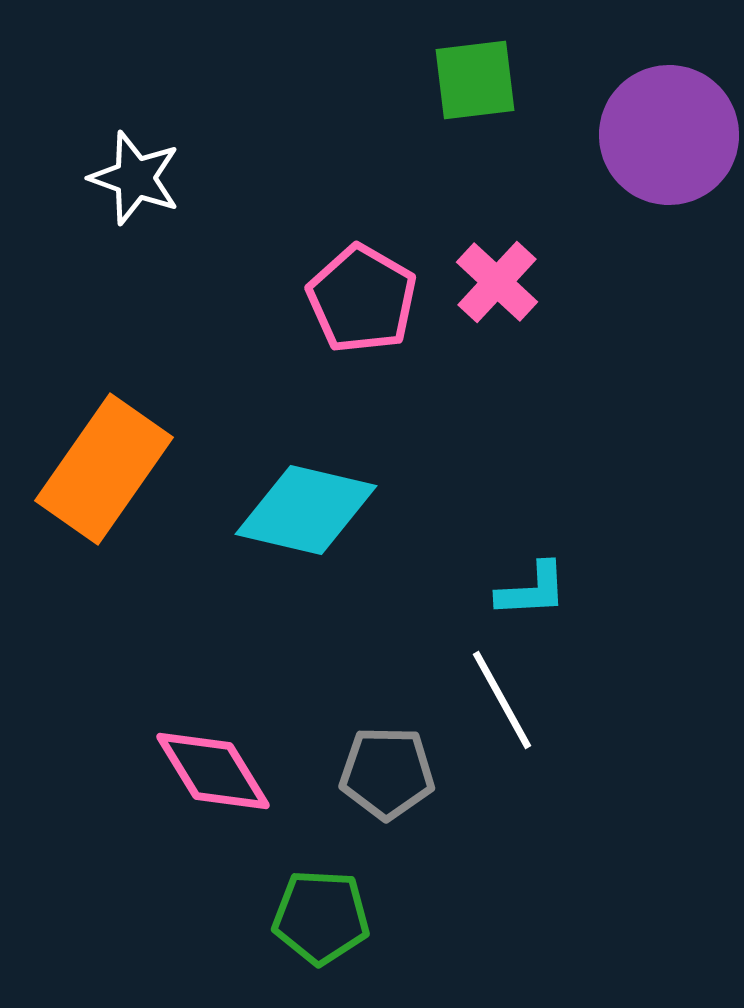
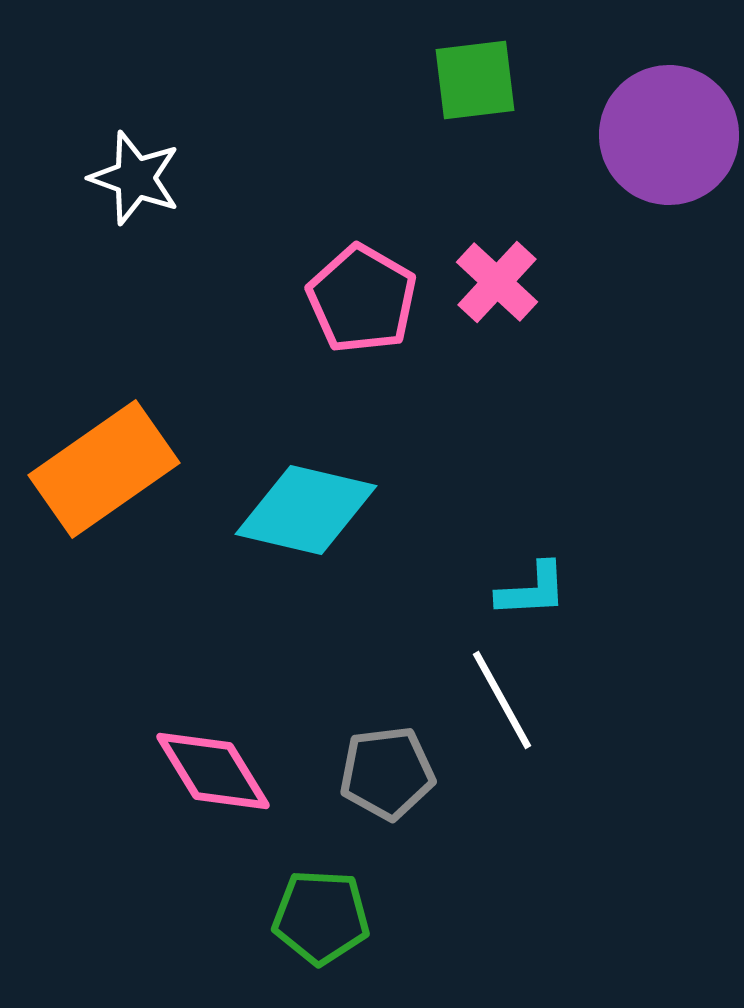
orange rectangle: rotated 20 degrees clockwise
gray pentagon: rotated 8 degrees counterclockwise
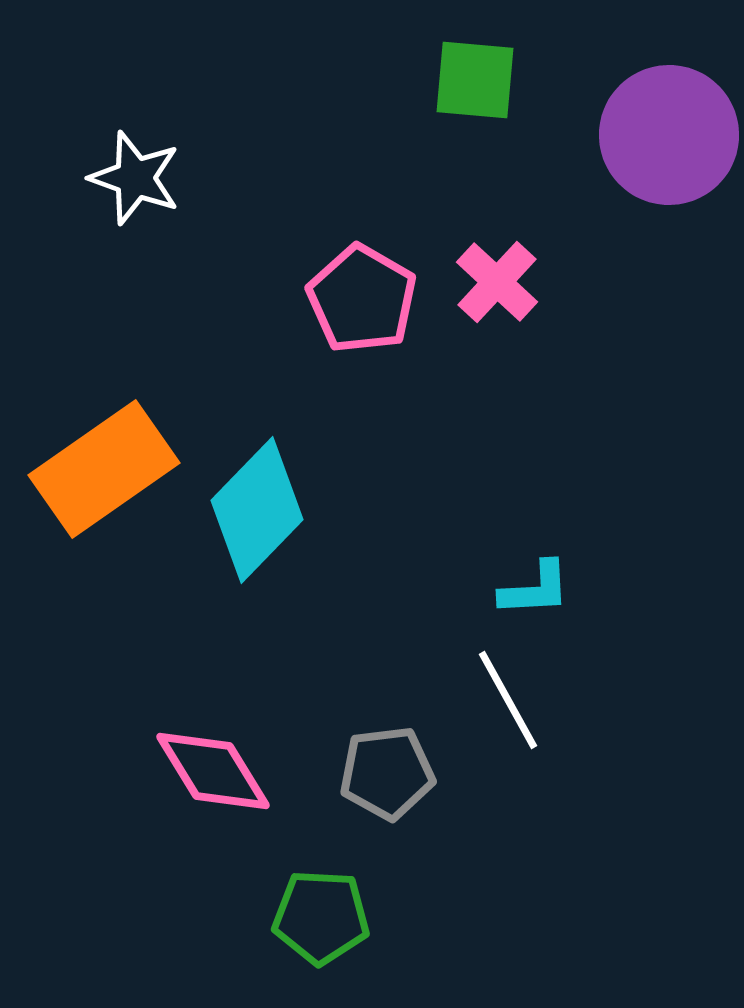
green square: rotated 12 degrees clockwise
cyan diamond: moved 49 px left; rotated 59 degrees counterclockwise
cyan L-shape: moved 3 px right, 1 px up
white line: moved 6 px right
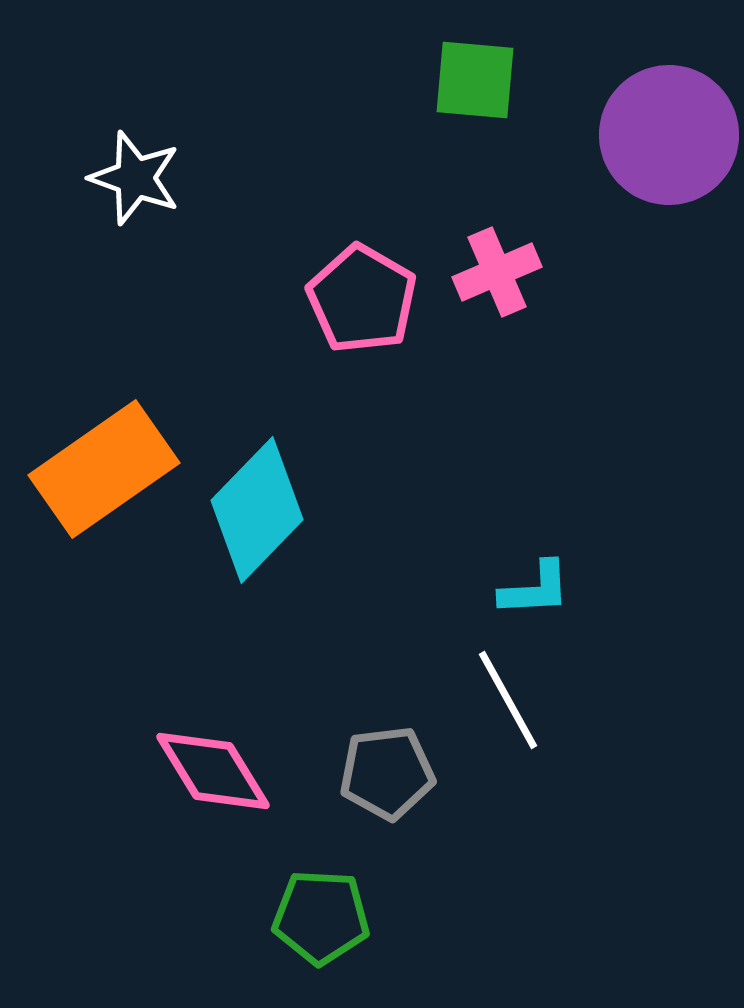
pink cross: moved 10 px up; rotated 24 degrees clockwise
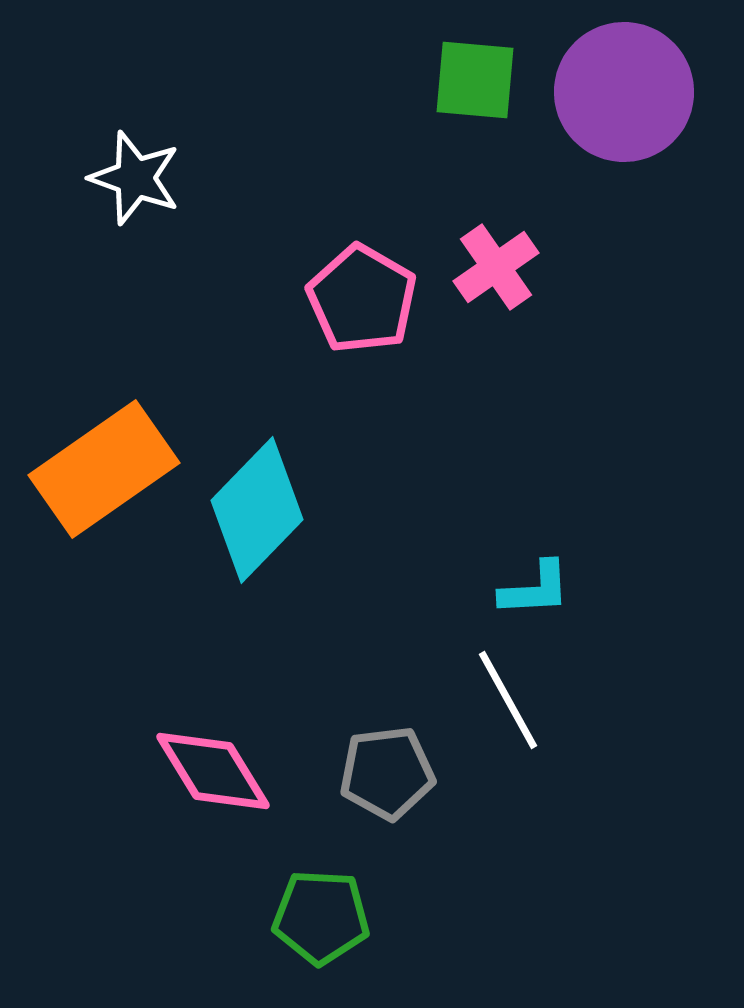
purple circle: moved 45 px left, 43 px up
pink cross: moved 1 px left, 5 px up; rotated 12 degrees counterclockwise
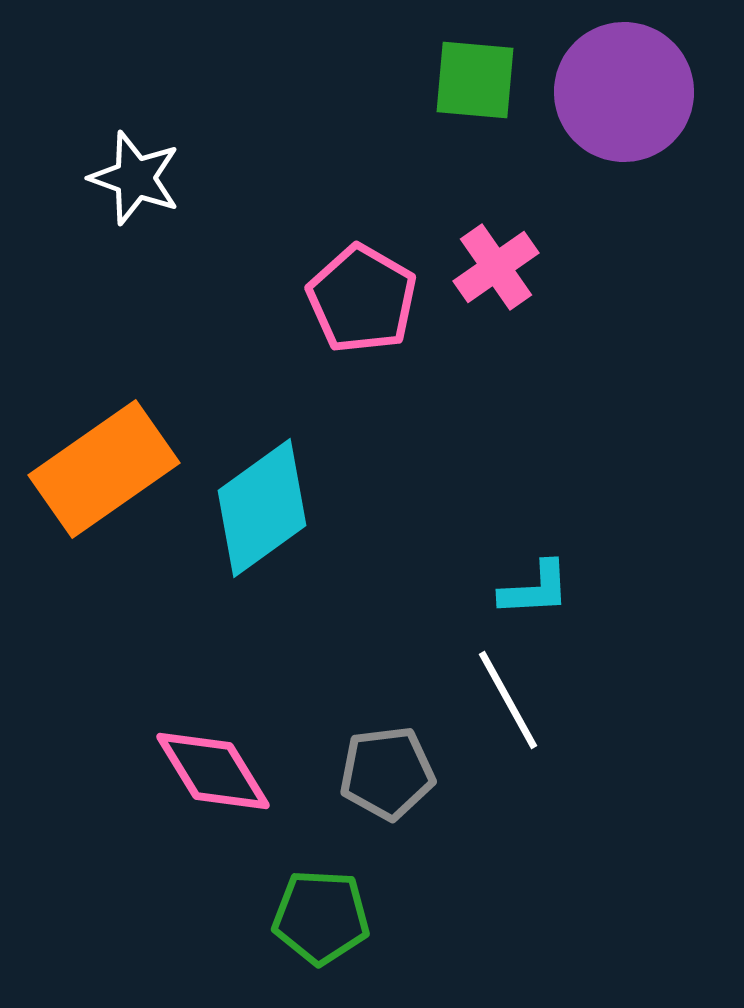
cyan diamond: moved 5 px right, 2 px up; rotated 10 degrees clockwise
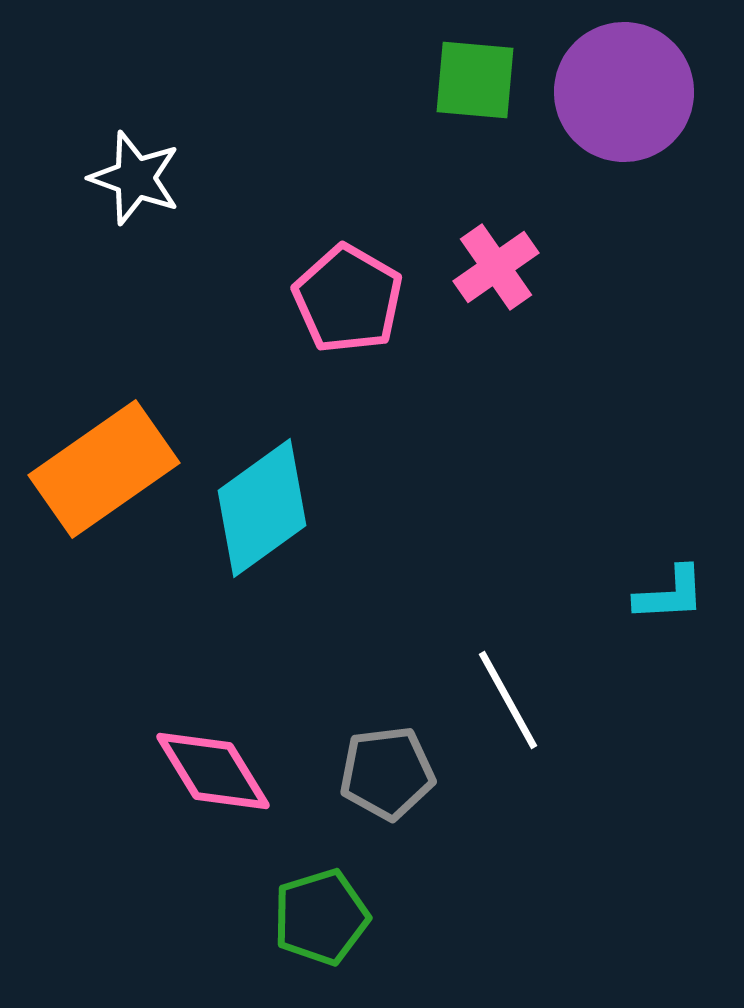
pink pentagon: moved 14 px left
cyan L-shape: moved 135 px right, 5 px down
green pentagon: rotated 20 degrees counterclockwise
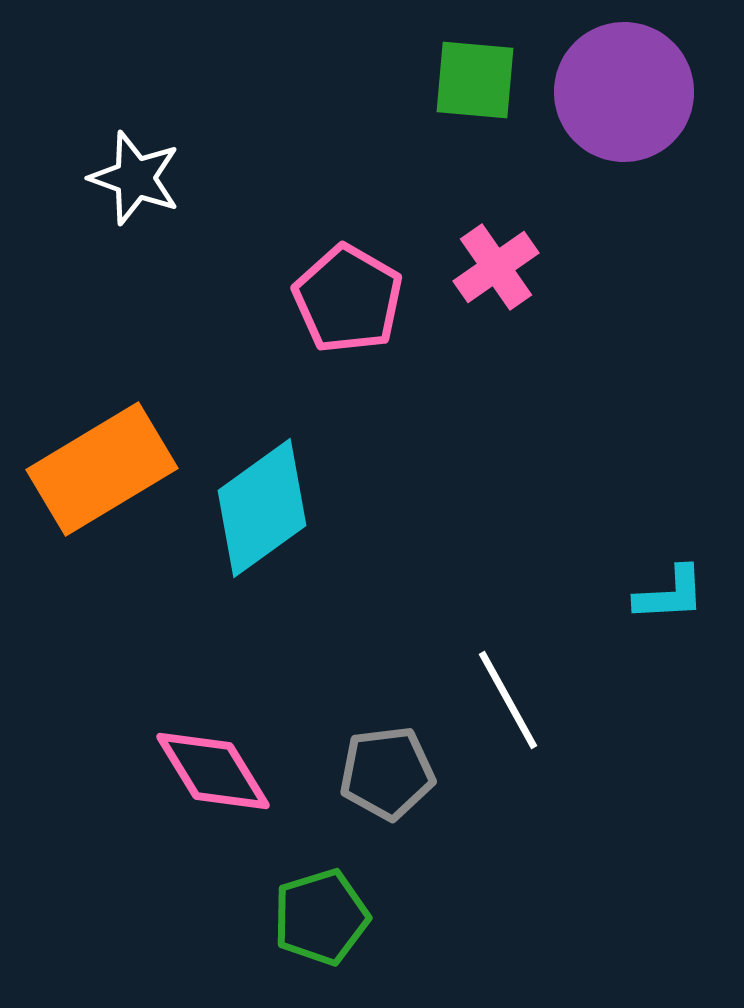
orange rectangle: moved 2 px left; rotated 4 degrees clockwise
